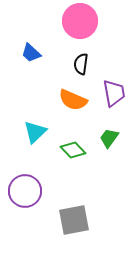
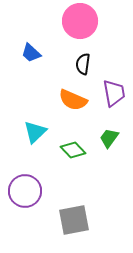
black semicircle: moved 2 px right
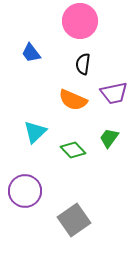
blue trapezoid: rotated 10 degrees clockwise
purple trapezoid: rotated 88 degrees clockwise
gray square: rotated 24 degrees counterclockwise
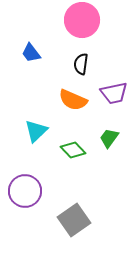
pink circle: moved 2 px right, 1 px up
black semicircle: moved 2 px left
cyan triangle: moved 1 px right, 1 px up
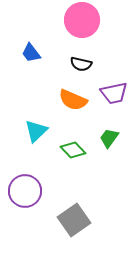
black semicircle: rotated 85 degrees counterclockwise
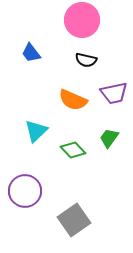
black semicircle: moved 5 px right, 4 px up
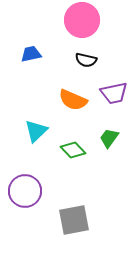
blue trapezoid: moved 1 px down; rotated 115 degrees clockwise
gray square: rotated 24 degrees clockwise
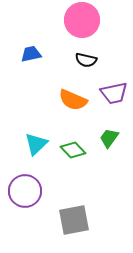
cyan triangle: moved 13 px down
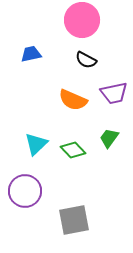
black semicircle: rotated 15 degrees clockwise
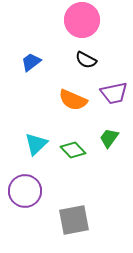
blue trapezoid: moved 8 px down; rotated 25 degrees counterclockwise
